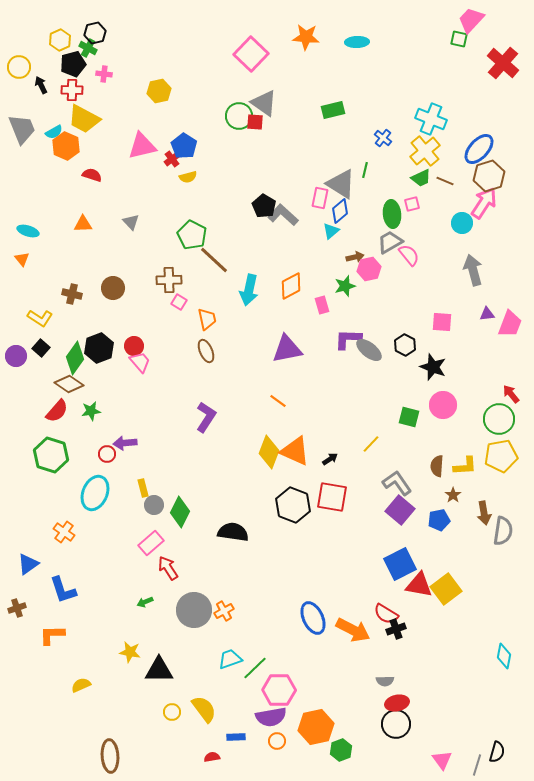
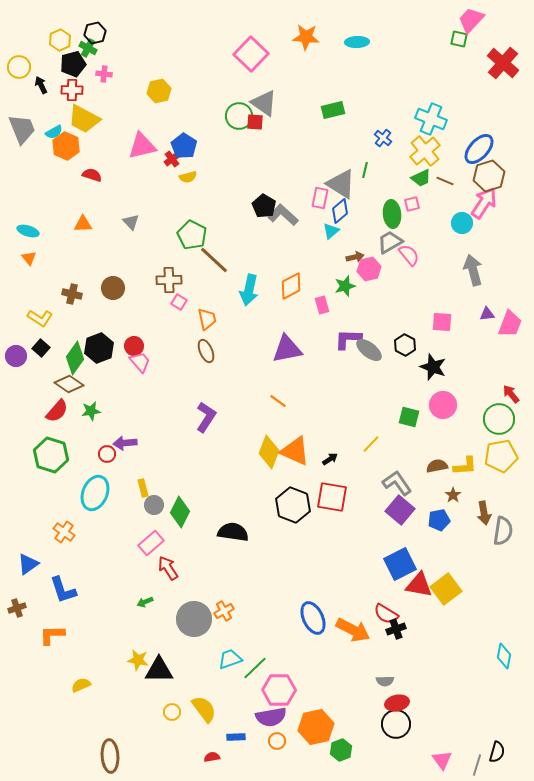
orange triangle at (22, 259): moved 7 px right, 1 px up
brown semicircle at (437, 466): rotated 75 degrees clockwise
gray circle at (194, 610): moved 9 px down
yellow star at (130, 652): moved 8 px right, 8 px down
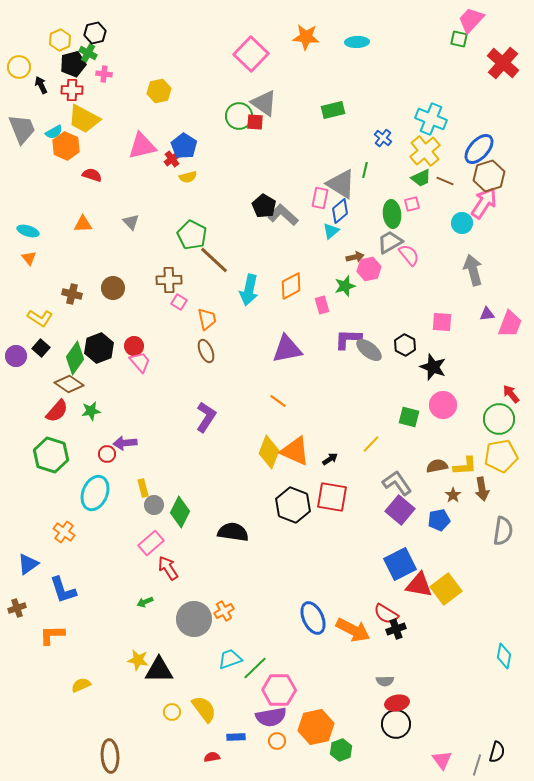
green cross at (88, 48): moved 5 px down
brown arrow at (484, 513): moved 2 px left, 24 px up
